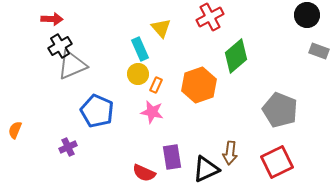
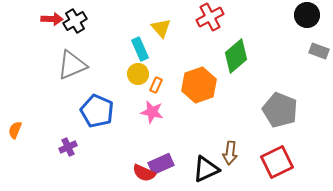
black cross: moved 15 px right, 25 px up
purple rectangle: moved 11 px left, 7 px down; rotated 75 degrees clockwise
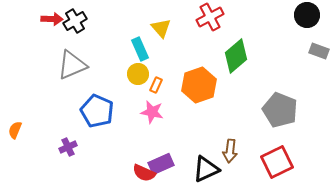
brown arrow: moved 2 px up
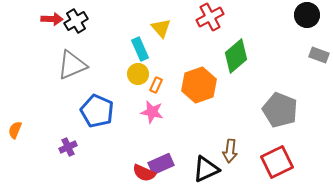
black cross: moved 1 px right
gray rectangle: moved 4 px down
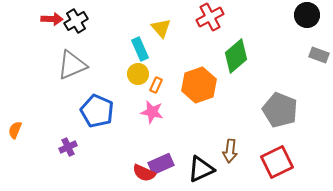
black triangle: moved 5 px left
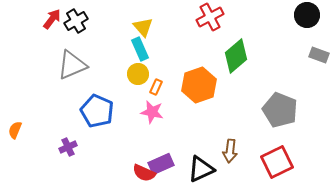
red arrow: rotated 55 degrees counterclockwise
yellow triangle: moved 18 px left, 1 px up
orange rectangle: moved 2 px down
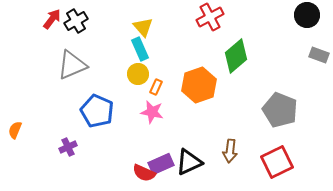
black triangle: moved 12 px left, 7 px up
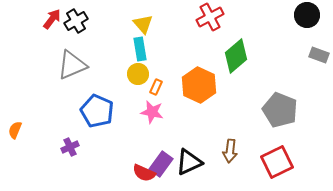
yellow triangle: moved 3 px up
cyan rectangle: rotated 15 degrees clockwise
orange hexagon: rotated 16 degrees counterclockwise
purple cross: moved 2 px right
purple rectangle: rotated 30 degrees counterclockwise
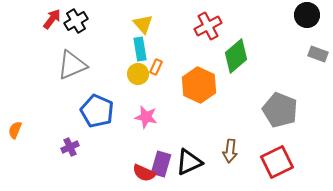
red cross: moved 2 px left, 9 px down
gray rectangle: moved 1 px left, 1 px up
orange rectangle: moved 20 px up
pink star: moved 6 px left, 5 px down
purple rectangle: rotated 20 degrees counterclockwise
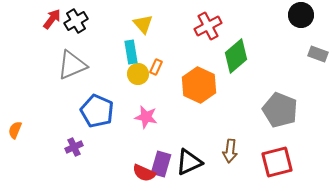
black circle: moved 6 px left
cyan rectangle: moved 9 px left, 3 px down
purple cross: moved 4 px right
red square: rotated 12 degrees clockwise
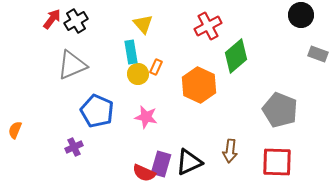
red square: rotated 16 degrees clockwise
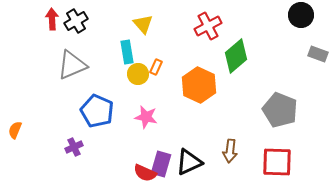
red arrow: rotated 40 degrees counterclockwise
cyan rectangle: moved 4 px left
red semicircle: moved 1 px right
